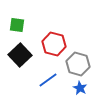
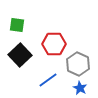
red hexagon: rotated 15 degrees counterclockwise
gray hexagon: rotated 10 degrees clockwise
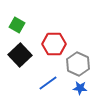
green square: rotated 21 degrees clockwise
blue line: moved 3 px down
blue star: rotated 24 degrees counterclockwise
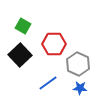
green square: moved 6 px right, 1 px down
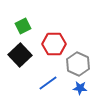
green square: rotated 35 degrees clockwise
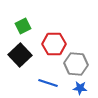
gray hexagon: moved 2 px left; rotated 20 degrees counterclockwise
blue line: rotated 54 degrees clockwise
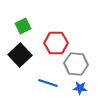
red hexagon: moved 2 px right, 1 px up
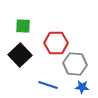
green square: rotated 28 degrees clockwise
gray hexagon: moved 1 px left
blue line: moved 2 px down
blue star: moved 2 px right, 1 px up
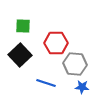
blue line: moved 2 px left, 2 px up
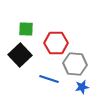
green square: moved 3 px right, 3 px down
blue line: moved 3 px right, 4 px up
blue star: rotated 16 degrees counterclockwise
